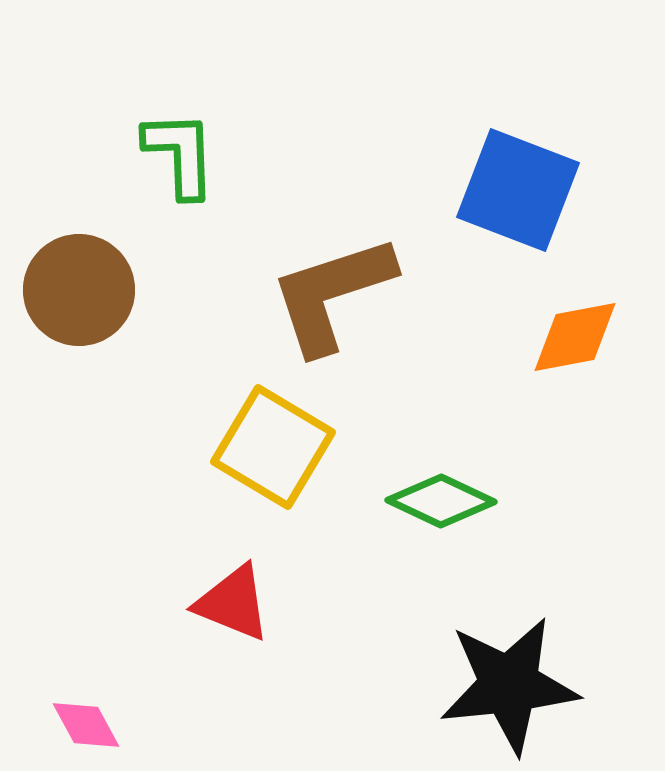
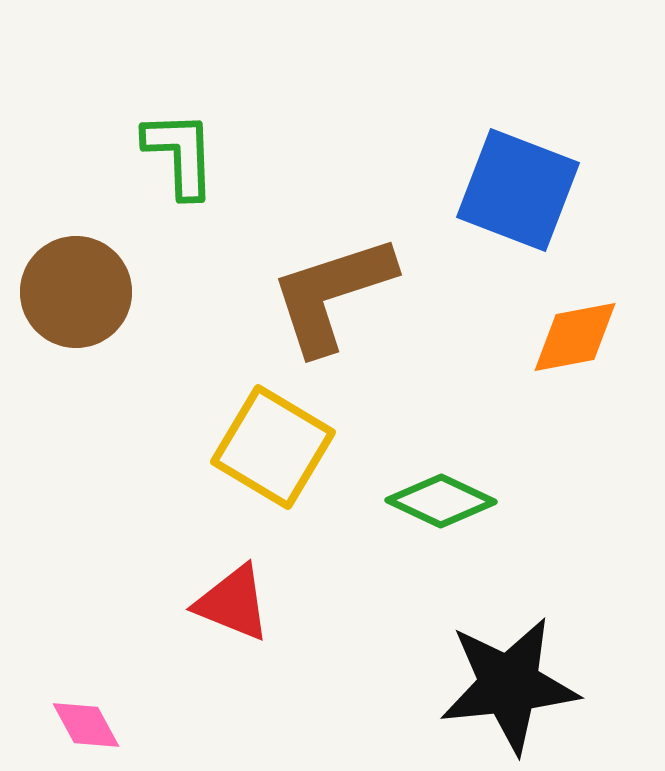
brown circle: moved 3 px left, 2 px down
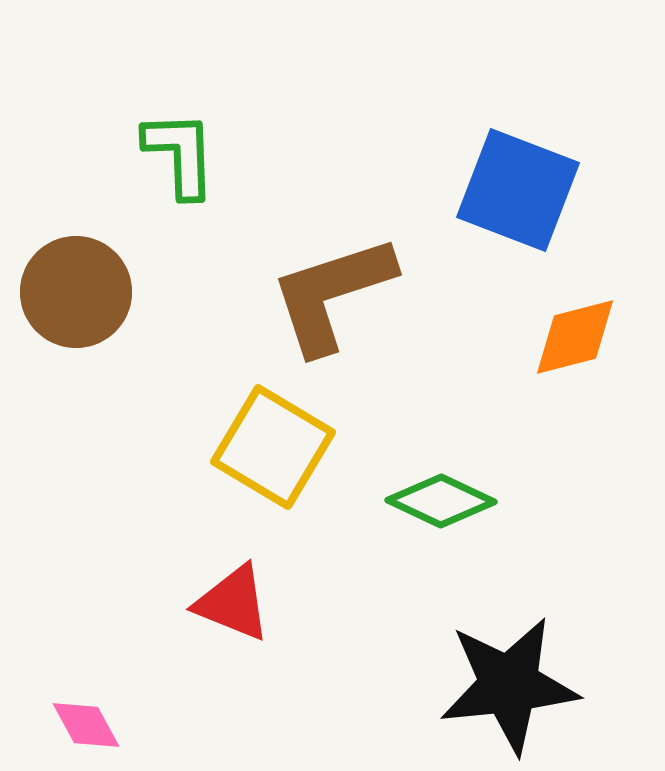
orange diamond: rotated 4 degrees counterclockwise
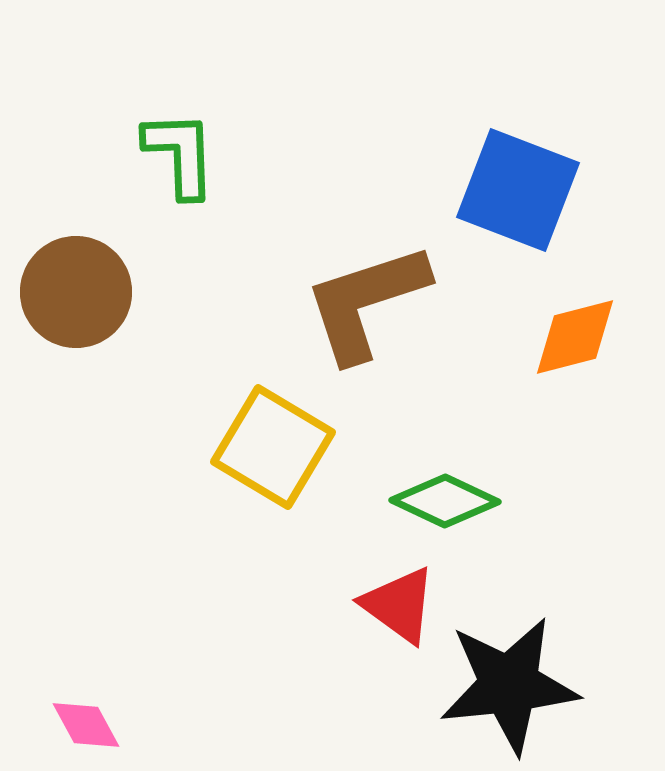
brown L-shape: moved 34 px right, 8 px down
green diamond: moved 4 px right
red triangle: moved 166 px right, 2 px down; rotated 14 degrees clockwise
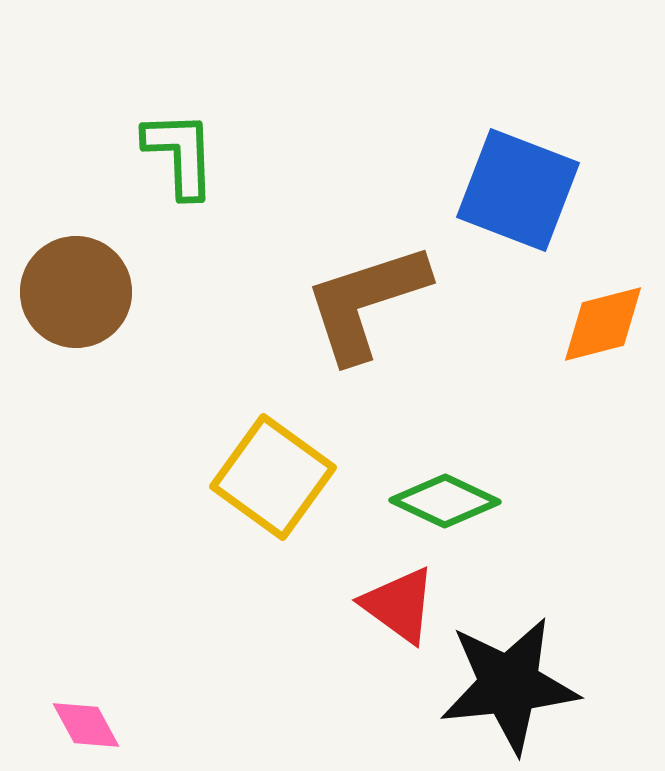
orange diamond: moved 28 px right, 13 px up
yellow square: moved 30 px down; rotated 5 degrees clockwise
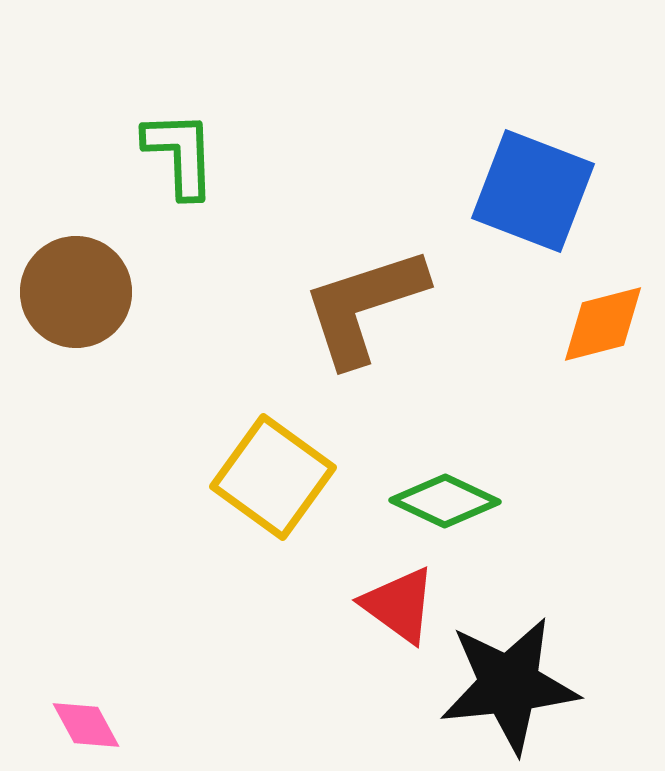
blue square: moved 15 px right, 1 px down
brown L-shape: moved 2 px left, 4 px down
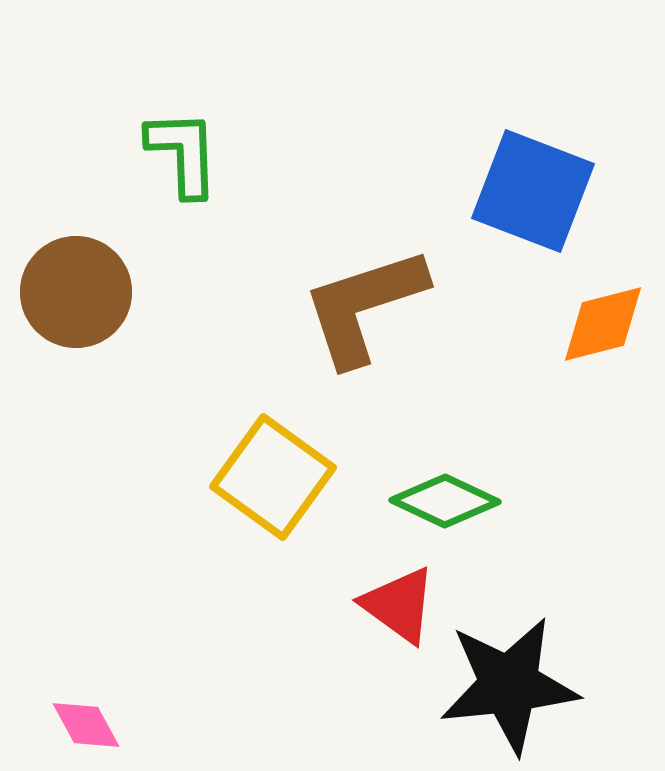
green L-shape: moved 3 px right, 1 px up
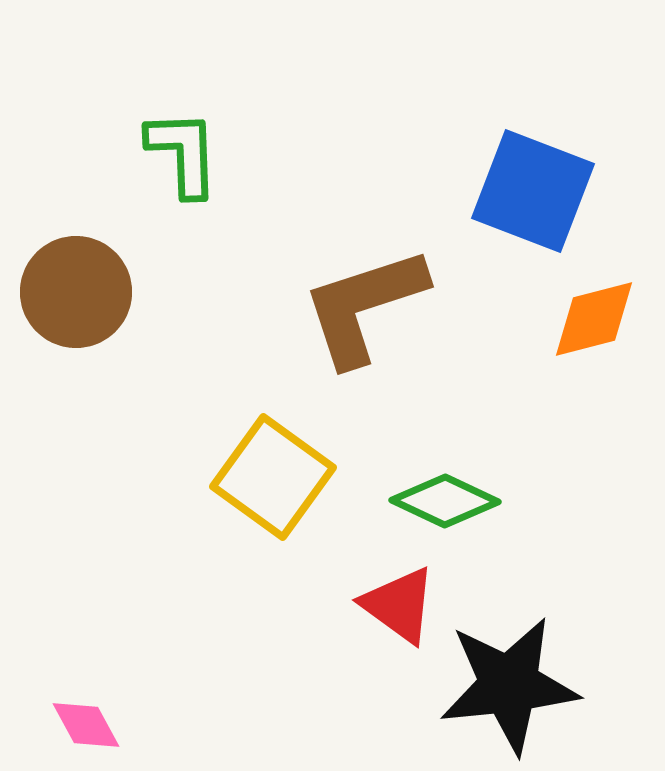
orange diamond: moved 9 px left, 5 px up
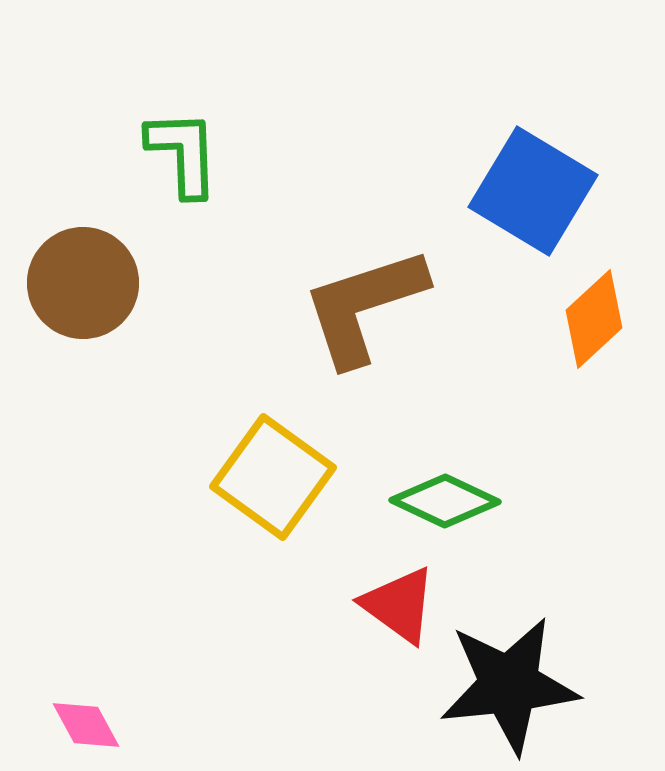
blue square: rotated 10 degrees clockwise
brown circle: moved 7 px right, 9 px up
orange diamond: rotated 28 degrees counterclockwise
